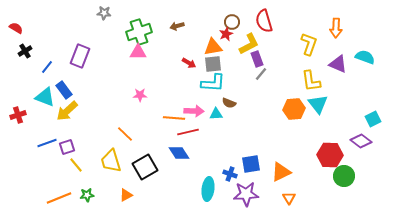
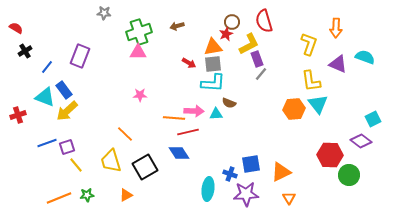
green circle at (344, 176): moved 5 px right, 1 px up
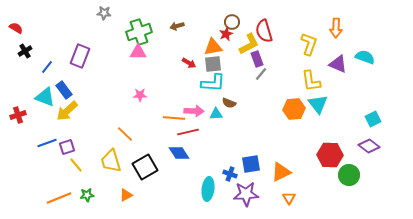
red semicircle at (264, 21): moved 10 px down
purple diamond at (361, 141): moved 8 px right, 5 px down
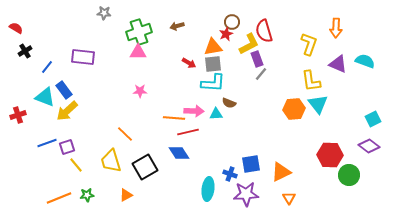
purple rectangle at (80, 56): moved 3 px right, 1 px down; rotated 75 degrees clockwise
cyan semicircle at (365, 57): moved 4 px down
pink star at (140, 95): moved 4 px up
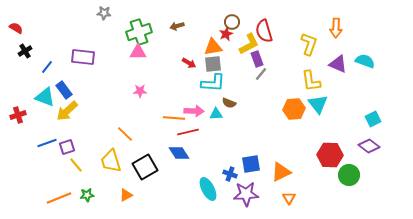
cyan ellipse at (208, 189): rotated 35 degrees counterclockwise
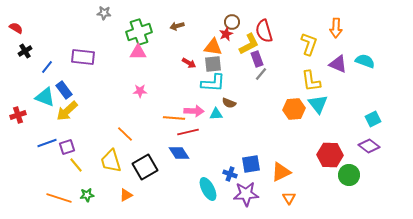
orange triangle at (213, 47): rotated 18 degrees clockwise
orange line at (59, 198): rotated 40 degrees clockwise
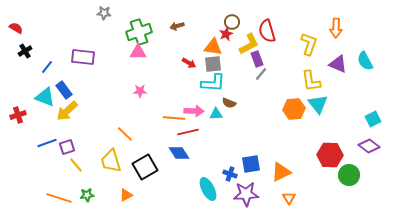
red semicircle at (264, 31): moved 3 px right
cyan semicircle at (365, 61): rotated 138 degrees counterclockwise
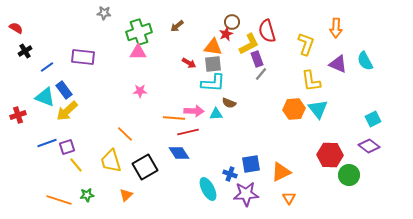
brown arrow at (177, 26): rotated 24 degrees counterclockwise
yellow L-shape at (309, 44): moved 3 px left
blue line at (47, 67): rotated 16 degrees clockwise
cyan triangle at (318, 104): moved 5 px down
orange triangle at (126, 195): rotated 16 degrees counterclockwise
orange line at (59, 198): moved 2 px down
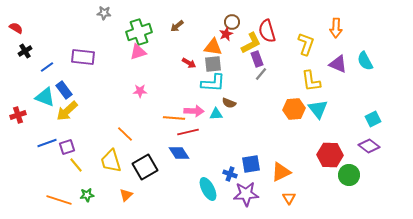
yellow L-shape at (249, 44): moved 2 px right, 1 px up
pink triangle at (138, 52): rotated 18 degrees counterclockwise
